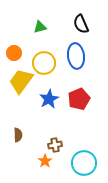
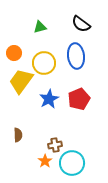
black semicircle: rotated 30 degrees counterclockwise
cyan circle: moved 12 px left
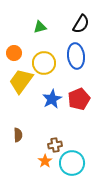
black semicircle: rotated 96 degrees counterclockwise
blue star: moved 3 px right
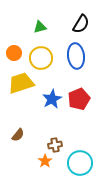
yellow circle: moved 3 px left, 5 px up
yellow trapezoid: moved 2 px down; rotated 36 degrees clockwise
brown semicircle: rotated 40 degrees clockwise
cyan circle: moved 8 px right
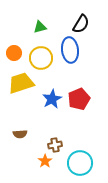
blue ellipse: moved 6 px left, 6 px up
brown semicircle: moved 2 px right, 1 px up; rotated 48 degrees clockwise
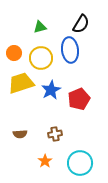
blue star: moved 1 px left, 9 px up
brown cross: moved 11 px up
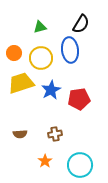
red pentagon: rotated 15 degrees clockwise
cyan circle: moved 2 px down
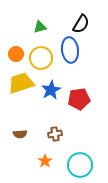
orange circle: moved 2 px right, 1 px down
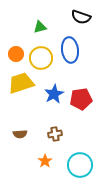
black semicircle: moved 7 px up; rotated 78 degrees clockwise
blue star: moved 3 px right, 4 px down
red pentagon: moved 2 px right
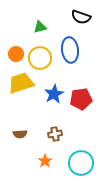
yellow circle: moved 1 px left
cyan circle: moved 1 px right, 2 px up
